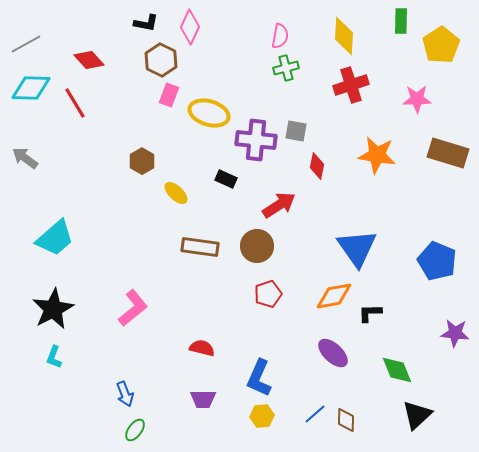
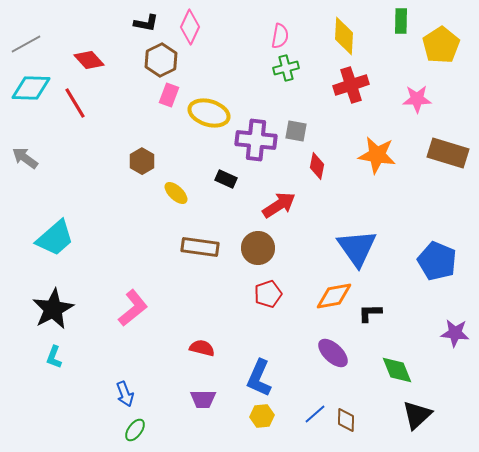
brown hexagon at (161, 60): rotated 8 degrees clockwise
brown circle at (257, 246): moved 1 px right, 2 px down
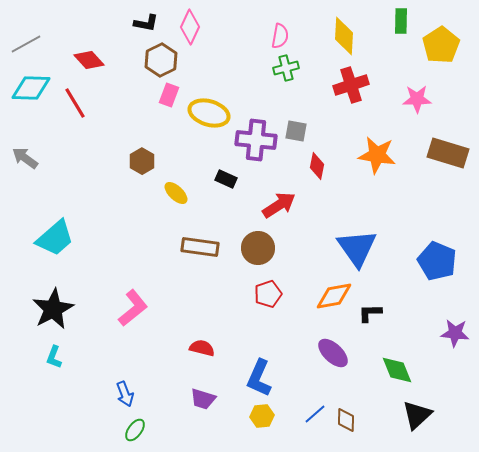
purple trapezoid at (203, 399): rotated 16 degrees clockwise
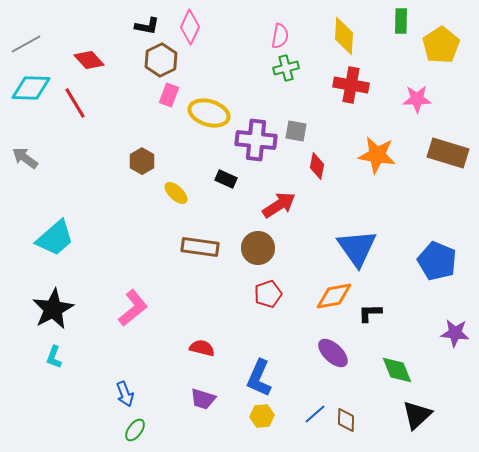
black L-shape at (146, 23): moved 1 px right, 3 px down
red cross at (351, 85): rotated 28 degrees clockwise
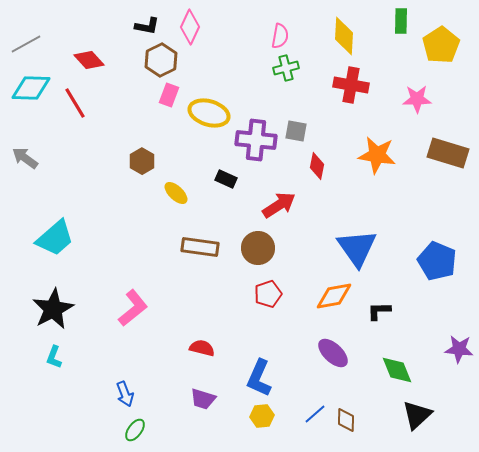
black L-shape at (370, 313): moved 9 px right, 2 px up
purple star at (455, 333): moved 4 px right, 16 px down
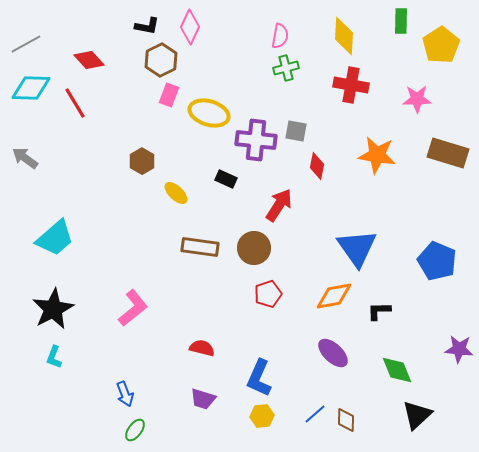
red arrow at (279, 205): rotated 24 degrees counterclockwise
brown circle at (258, 248): moved 4 px left
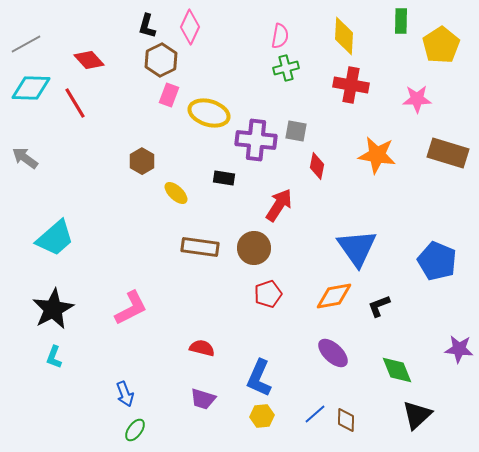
black L-shape at (147, 26): rotated 95 degrees clockwise
black rectangle at (226, 179): moved 2 px left, 1 px up; rotated 15 degrees counterclockwise
pink L-shape at (133, 308): moved 2 px left; rotated 12 degrees clockwise
black L-shape at (379, 311): moved 5 px up; rotated 20 degrees counterclockwise
